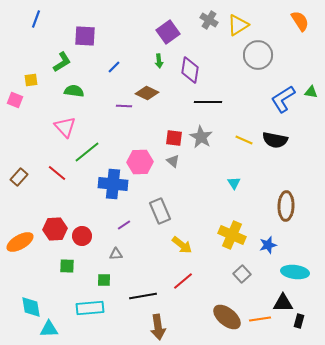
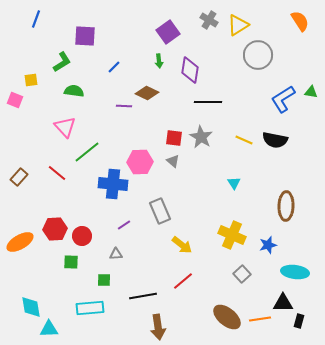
green square at (67, 266): moved 4 px right, 4 px up
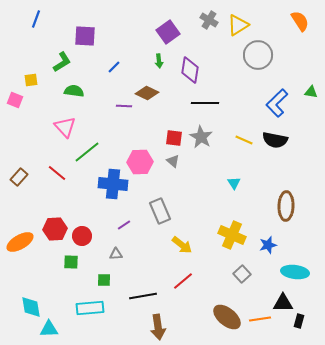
blue L-shape at (283, 99): moved 6 px left, 4 px down; rotated 12 degrees counterclockwise
black line at (208, 102): moved 3 px left, 1 px down
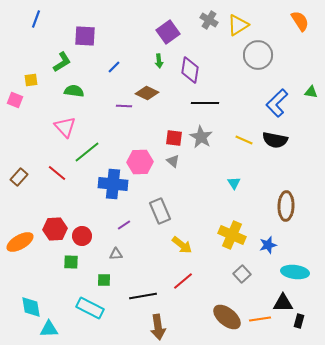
cyan rectangle at (90, 308): rotated 32 degrees clockwise
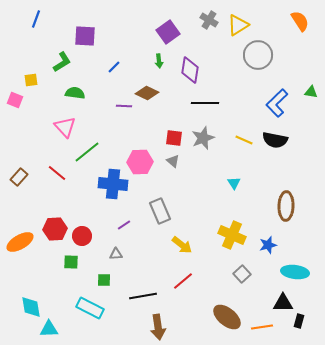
green semicircle at (74, 91): moved 1 px right, 2 px down
gray star at (201, 137): moved 2 px right, 1 px down; rotated 20 degrees clockwise
orange line at (260, 319): moved 2 px right, 8 px down
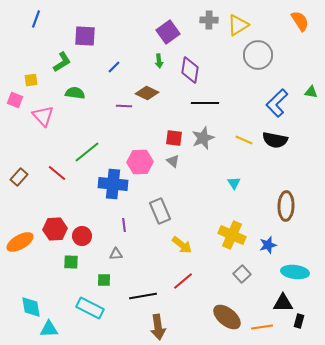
gray cross at (209, 20): rotated 30 degrees counterclockwise
pink triangle at (65, 127): moved 22 px left, 11 px up
purple line at (124, 225): rotated 64 degrees counterclockwise
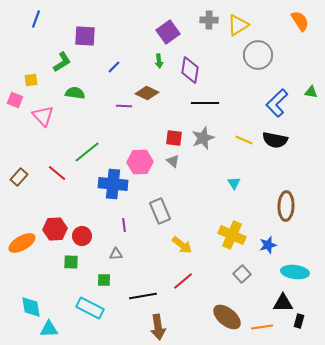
orange ellipse at (20, 242): moved 2 px right, 1 px down
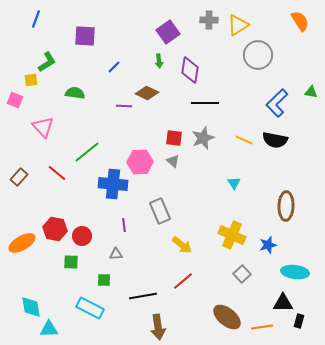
green L-shape at (62, 62): moved 15 px left
pink triangle at (43, 116): moved 11 px down
red hexagon at (55, 229): rotated 15 degrees clockwise
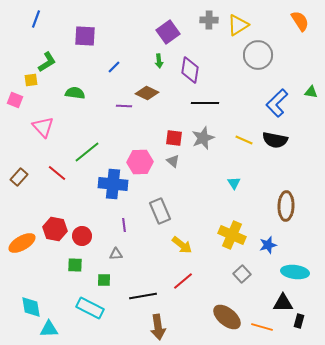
green square at (71, 262): moved 4 px right, 3 px down
orange line at (262, 327): rotated 25 degrees clockwise
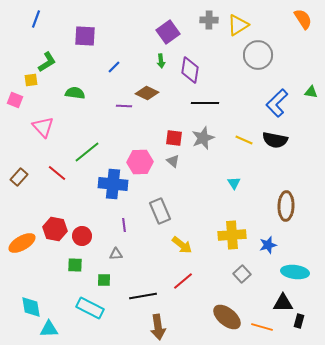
orange semicircle at (300, 21): moved 3 px right, 2 px up
green arrow at (159, 61): moved 2 px right
yellow cross at (232, 235): rotated 28 degrees counterclockwise
